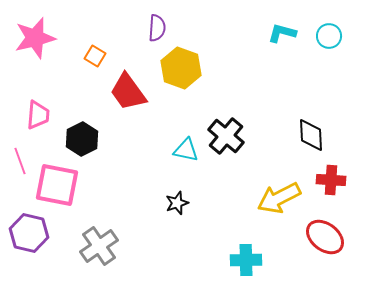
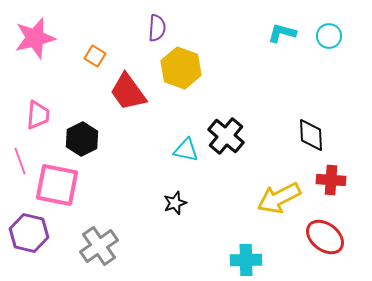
black star: moved 2 px left
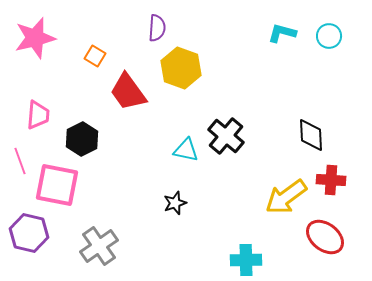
yellow arrow: moved 7 px right, 1 px up; rotated 9 degrees counterclockwise
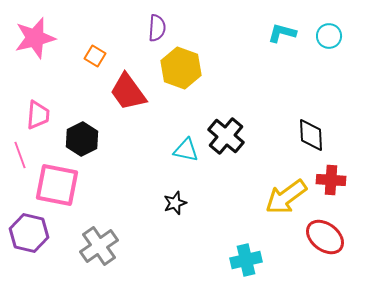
pink line: moved 6 px up
cyan cross: rotated 12 degrees counterclockwise
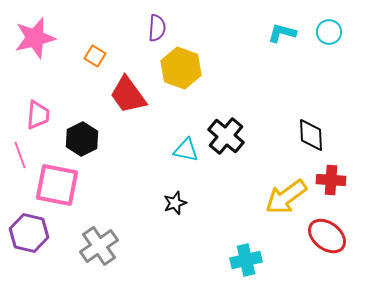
cyan circle: moved 4 px up
red trapezoid: moved 3 px down
red ellipse: moved 2 px right, 1 px up
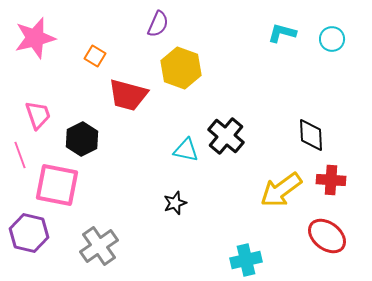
purple semicircle: moved 1 px right, 4 px up; rotated 20 degrees clockwise
cyan circle: moved 3 px right, 7 px down
red trapezoid: rotated 39 degrees counterclockwise
pink trapezoid: rotated 24 degrees counterclockwise
yellow arrow: moved 5 px left, 7 px up
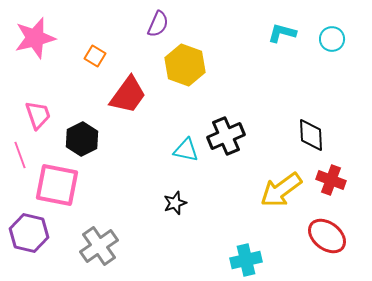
yellow hexagon: moved 4 px right, 3 px up
red trapezoid: rotated 69 degrees counterclockwise
black cross: rotated 27 degrees clockwise
red cross: rotated 16 degrees clockwise
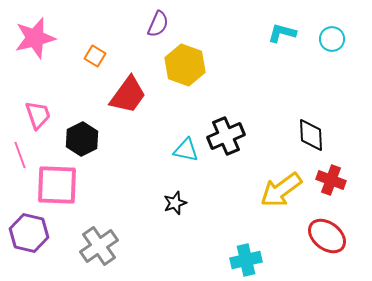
pink square: rotated 9 degrees counterclockwise
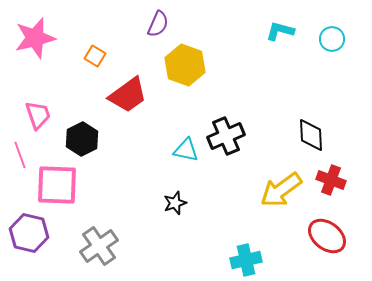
cyan L-shape: moved 2 px left, 2 px up
red trapezoid: rotated 18 degrees clockwise
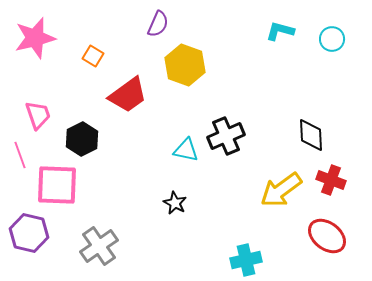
orange square: moved 2 px left
black star: rotated 25 degrees counterclockwise
